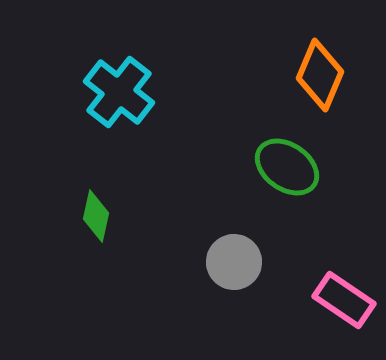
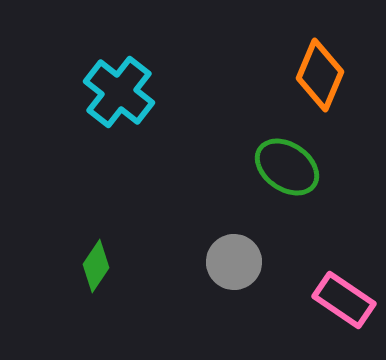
green diamond: moved 50 px down; rotated 21 degrees clockwise
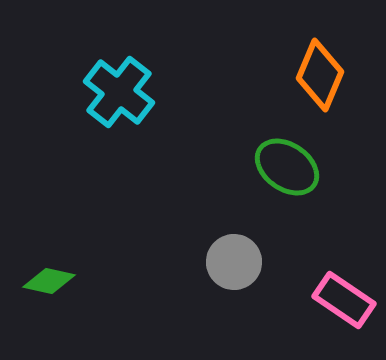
green diamond: moved 47 px left, 15 px down; rotated 69 degrees clockwise
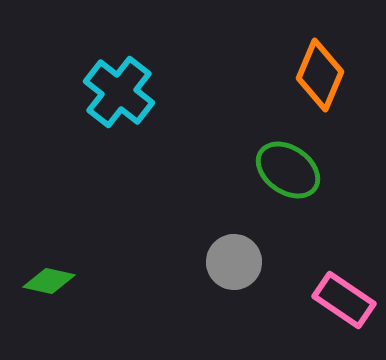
green ellipse: moved 1 px right, 3 px down
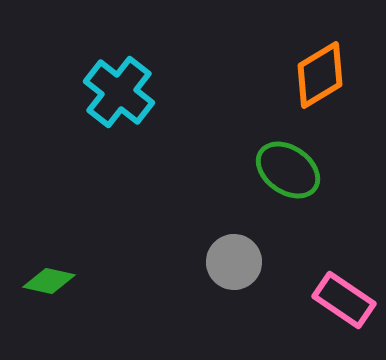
orange diamond: rotated 36 degrees clockwise
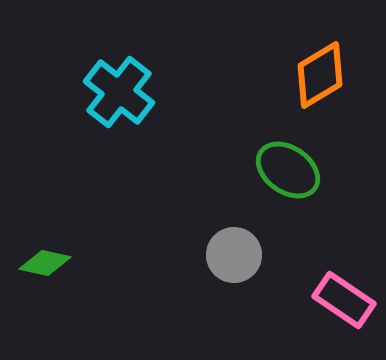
gray circle: moved 7 px up
green diamond: moved 4 px left, 18 px up
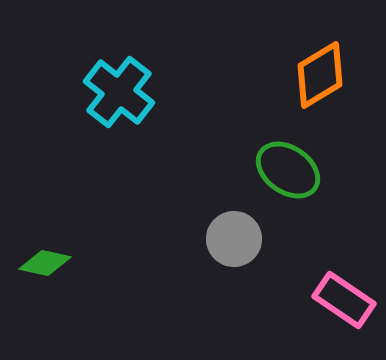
gray circle: moved 16 px up
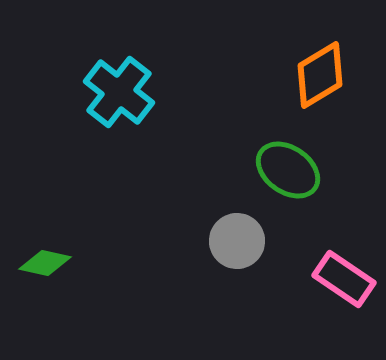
gray circle: moved 3 px right, 2 px down
pink rectangle: moved 21 px up
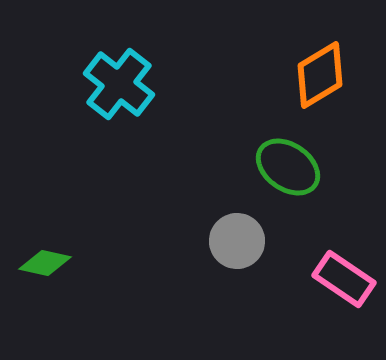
cyan cross: moved 8 px up
green ellipse: moved 3 px up
